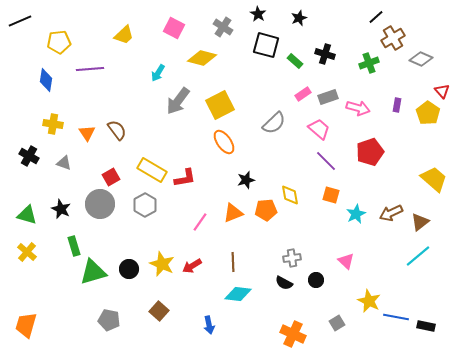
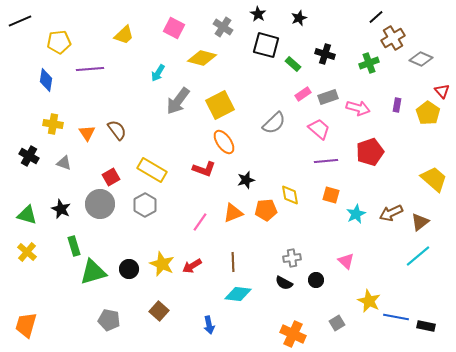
green rectangle at (295, 61): moved 2 px left, 3 px down
purple line at (326, 161): rotated 50 degrees counterclockwise
red L-shape at (185, 178): moved 19 px right, 9 px up; rotated 30 degrees clockwise
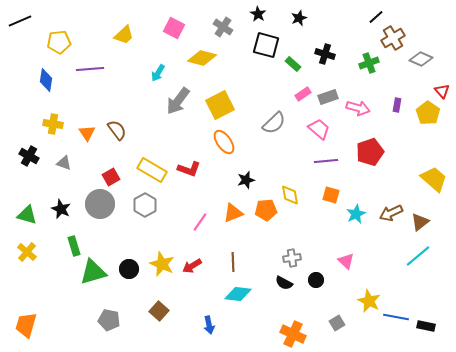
red L-shape at (204, 169): moved 15 px left
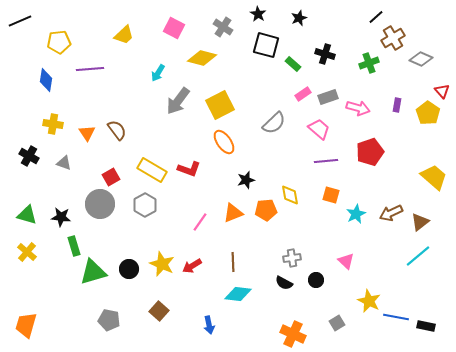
yellow trapezoid at (434, 179): moved 2 px up
black star at (61, 209): moved 8 px down; rotated 18 degrees counterclockwise
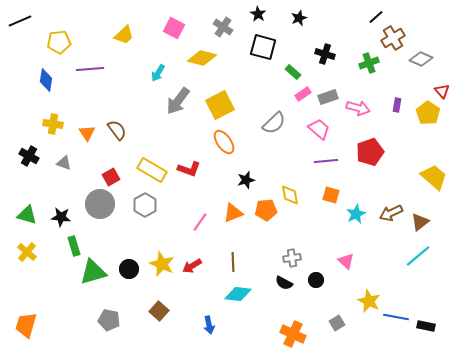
black square at (266, 45): moved 3 px left, 2 px down
green rectangle at (293, 64): moved 8 px down
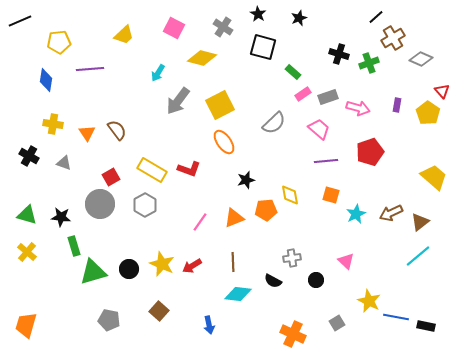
black cross at (325, 54): moved 14 px right
orange triangle at (233, 213): moved 1 px right, 5 px down
black semicircle at (284, 283): moved 11 px left, 2 px up
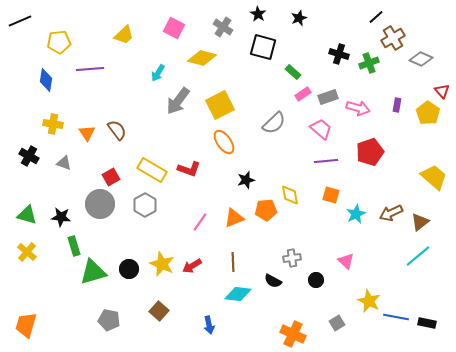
pink trapezoid at (319, 129): moved 2 px right
black rectangle at (426, 326): moved 1 px right, 3 px up
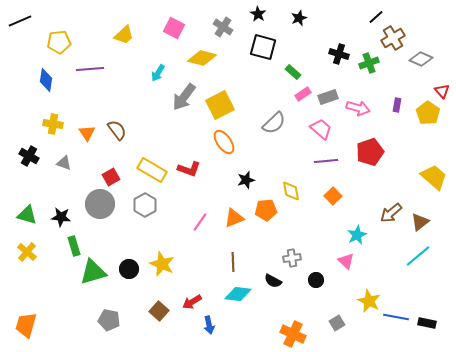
gray arrow at (178, 101): moved 6 px right, 4 px up
yellow diamond at (290, 195): moved 1 px right, 4 px up
orange square at (331, 195): moved 2 px right, 1 px down; rotated 30 degrees clockwise
brown arrow at (391, 213): rotated 15 degrees counterclockwise
cyan star at (356, 214): moved 1 px right, 21 px down
red arrow at (192, 266): moved 36 px down
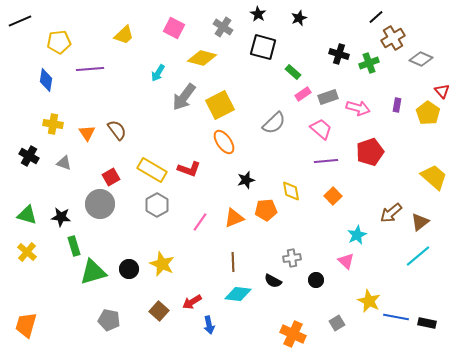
gray hexagon at (145, 205): moved 12 px right
